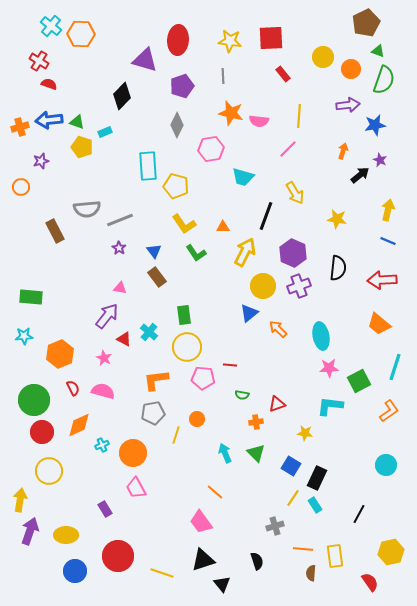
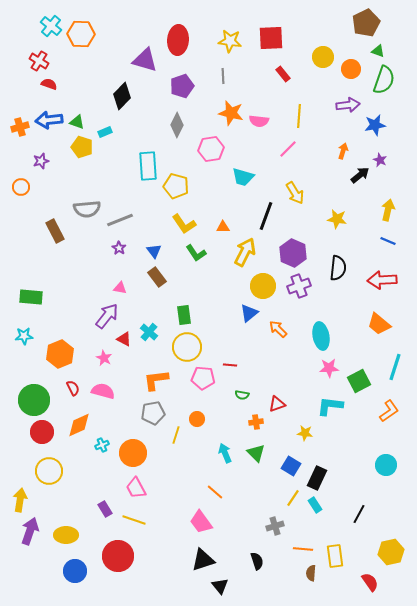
yellow line at (162, 573): moved 28 px left, 53 px up
black triangle at (222, 584): moved 2 px left, 2 px down
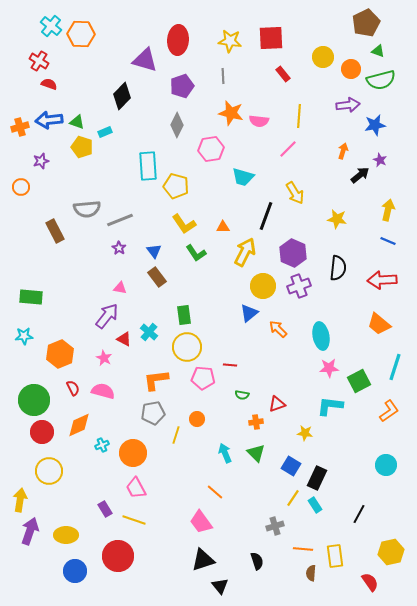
green semicircle at (384, 80): moved 3 px left; rotated 56 degrees clockwise
